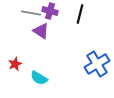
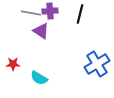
purple cross: rotated 21 degrees counterclockwise
red star: moved 2 px left; rotated 24 degrees clockwise
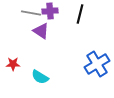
cyan semicircle: moved 1 px right, 1 px up
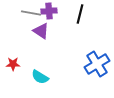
purple cross: moved 1 px left
